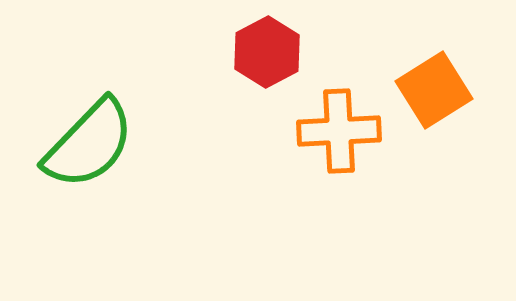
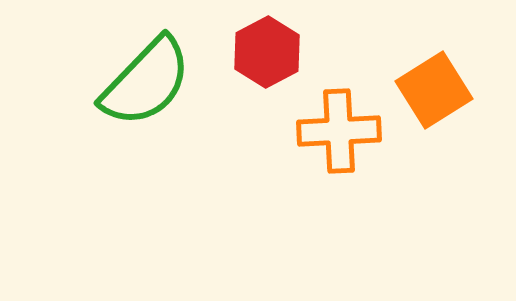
green semicircle: moved 57 px right, 62 px up
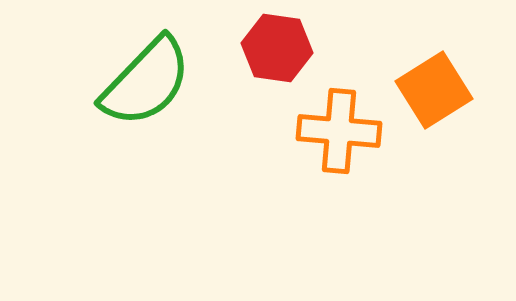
red hexagon: moved 10 px right, 4 px up; rotated 24 degrees counterclockwise
orange cross: rotated 8 degrees clockwise
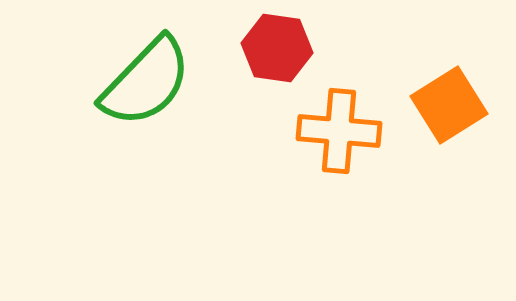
orange square: moved 15 px right, 15 px down
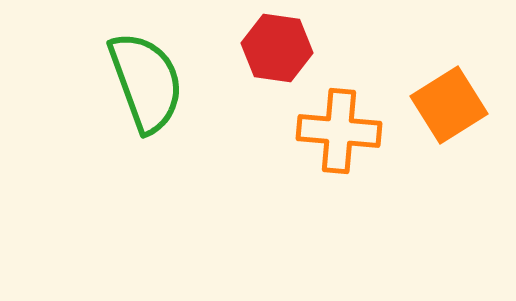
green semicircle: rotated 64 degrees counterclockwise
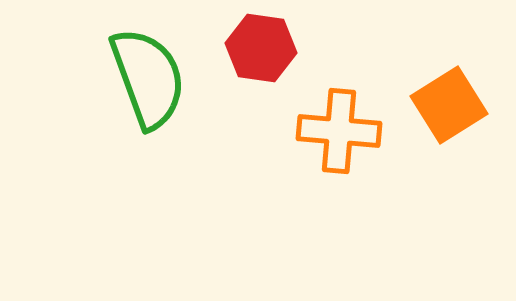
red hexagon: moved 16 px left
green semicircle: moved 2 px right, 4 px up
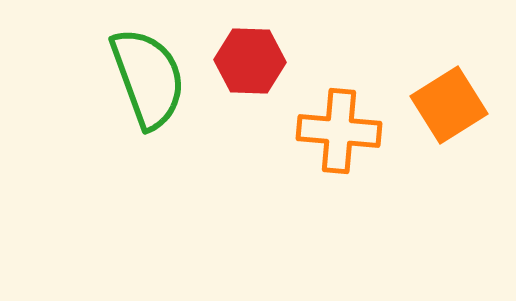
red hexagon: moved 11 px left, 13 px down; rotated 6 degrees counterclockwise
